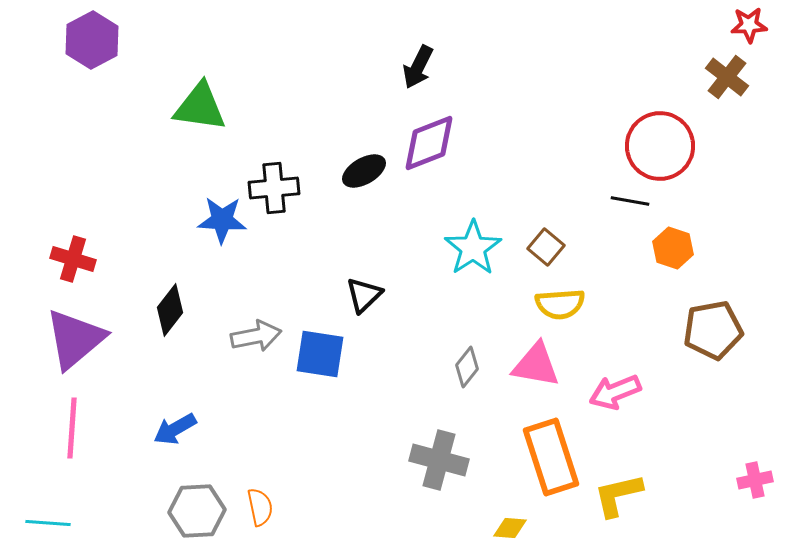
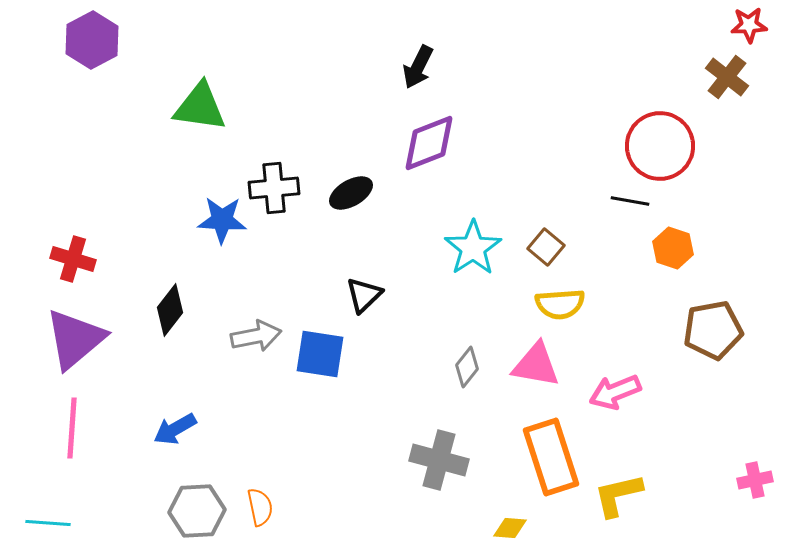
black ellipse: moved 13 px left, 22 px down
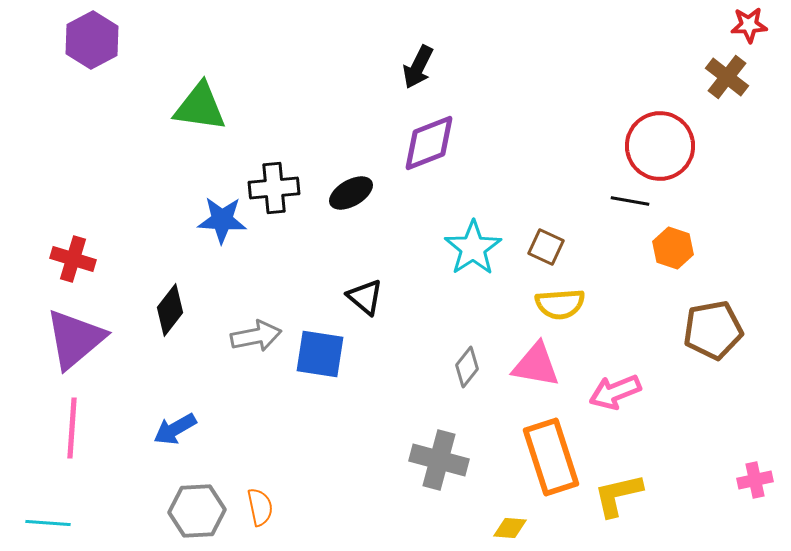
brown square: rotated 15 degrees counterclockwise
black triangle: moved 1 px right, 2 px down; rotated 36 degrees counterclockwise
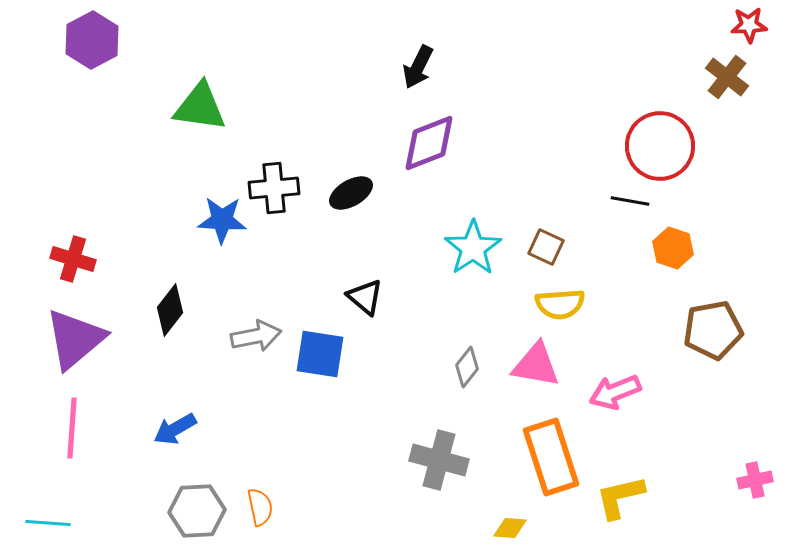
yellow L-shape: moved 2 px right, 2 px down
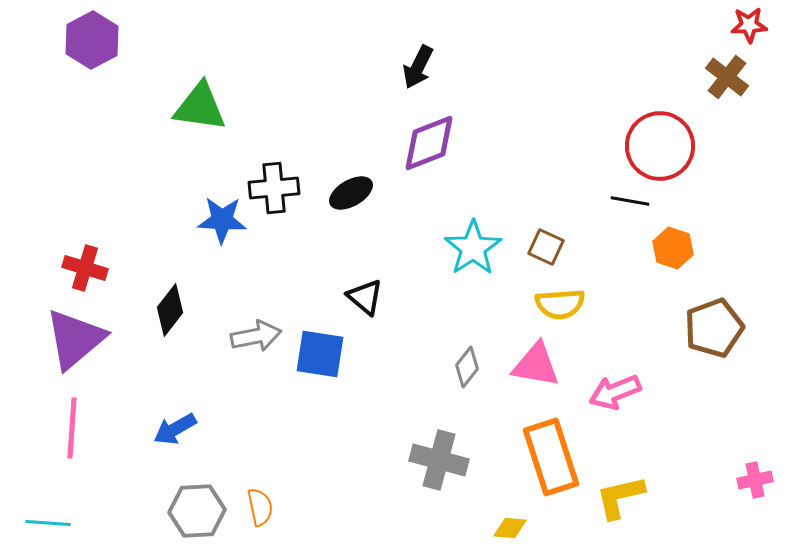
red cross: moved 12 px right, 9 px down
brown pentagon: moved 1 px right, 2 px up; rotated 10 degrees counterclockwise
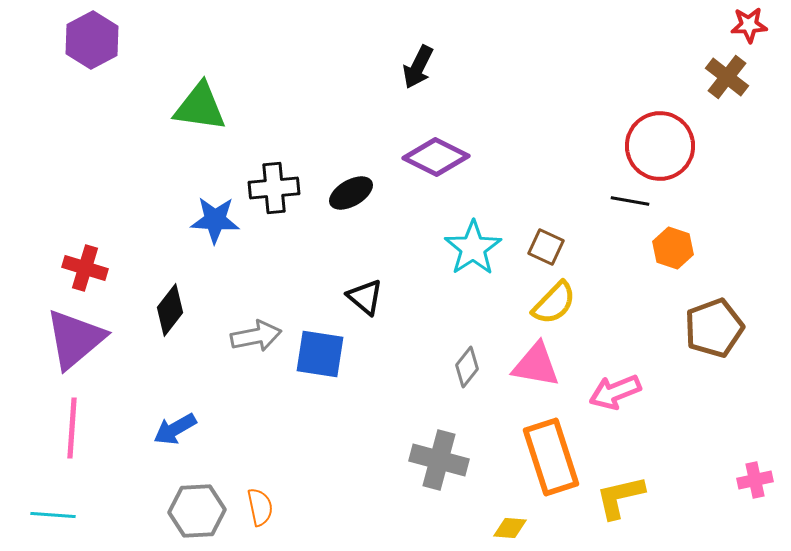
purple diamond: moved 7 px right, 14 px down; rotated 48 degrees clockwise
blue star: moved 7 px left
yellow semicircle: moved 6 px left, 1 px up; rotated 42 degrees counterclockwise
cyan line: moved 5 px right, 8 px up
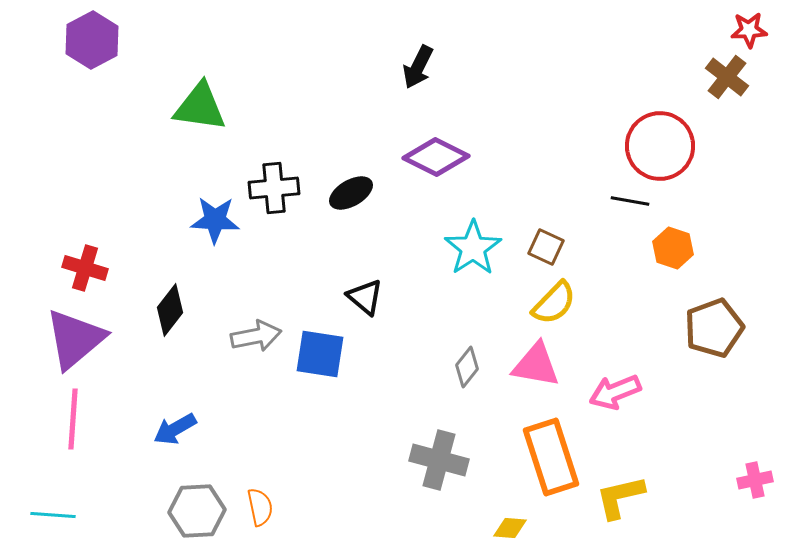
red star: moved 5 px down
pink line: moved 1 px right, 9 px up
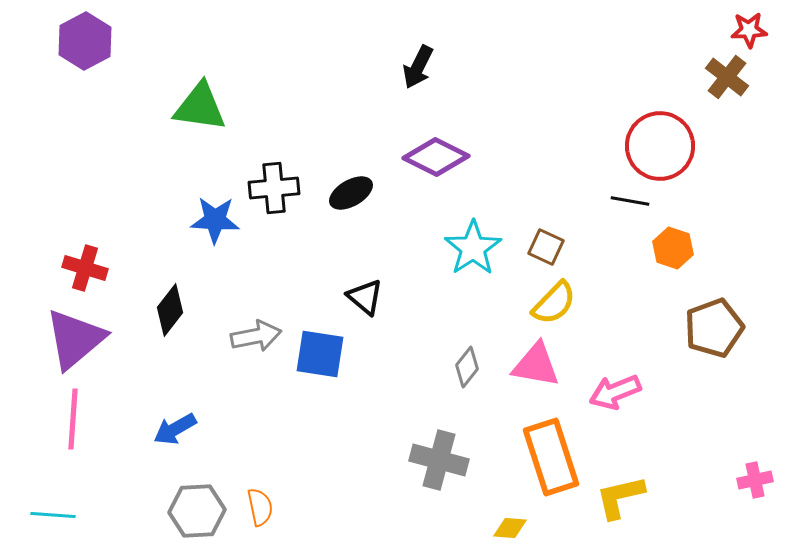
purple hexagon: moved 7 px left, 1 px down
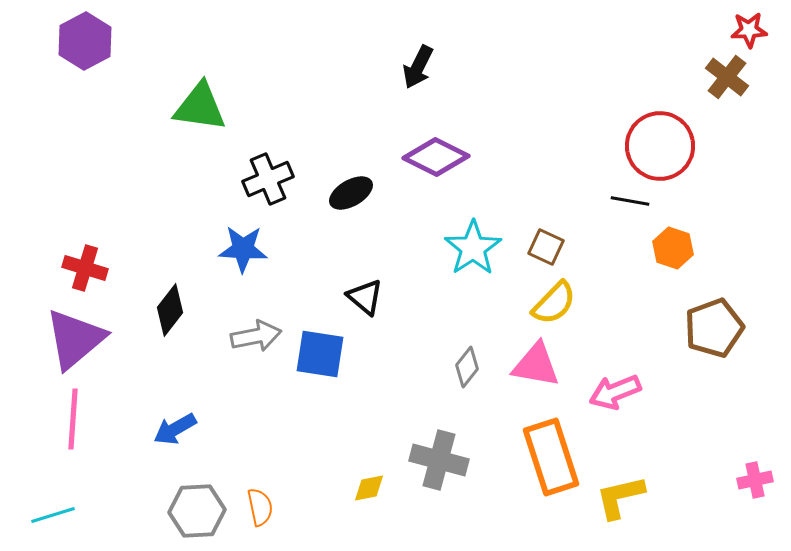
black cross: moved 6 px left, 9 px up; rotated 18 degrees counterclockwise
blue star: moved 28 px right, 29 px down
cyan line: rotated 21 degrees counterclockwise
yellow diamond: moved 141 px left, 40 px up; rotated 16 degrees counterclockwise
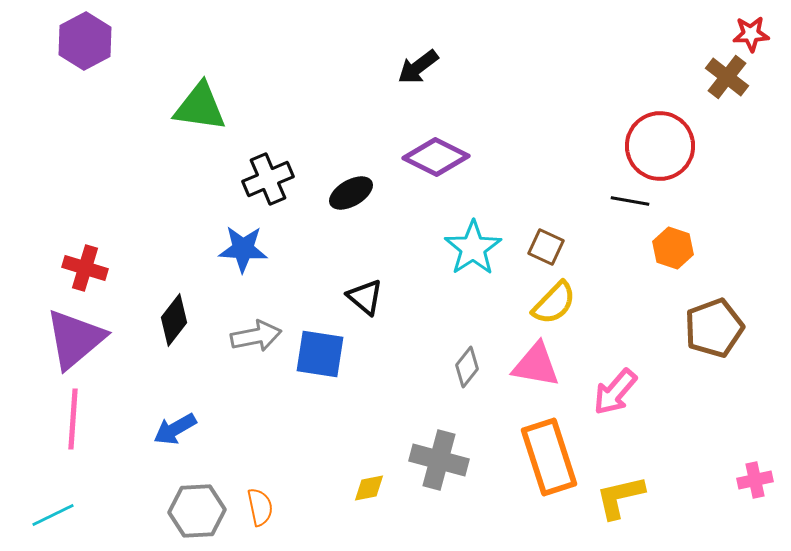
red star: moved 2 px right, 4 px down
black arrow: rotated 27 degrees clockwise
black diamond: moved 4 px right, 10 px down
pink arrow: rotated 27 degrees counterclockwise
orange rectangle: moved 2 px left
cyan line: rotated 9 degrees counterclockwise
